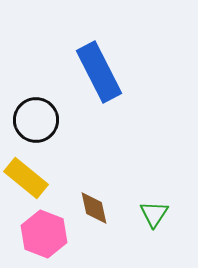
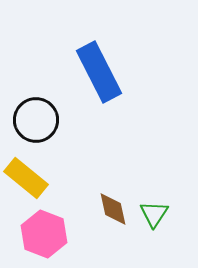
brown diamond: moved 19 px right, 1 px down
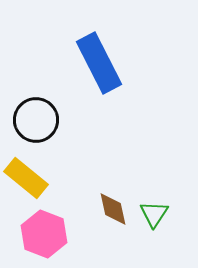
blue rectangle: moved 9 px up
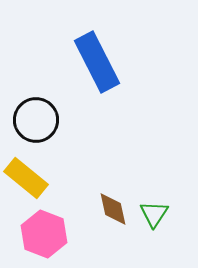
blue rectangle: moved 2 px left, 1 px up
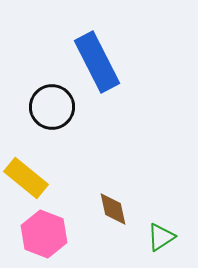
black circle: moved 16 px right, 13 px up
green triangle: moved 7 px right, 23 px down; rotated 24 degrees clockwise
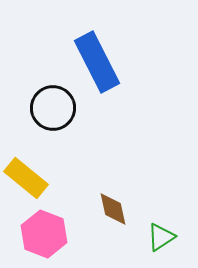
black circle: moved 1 px right, 1 px down
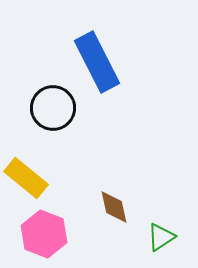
brown diamond: moved 1 px right, 2 px up
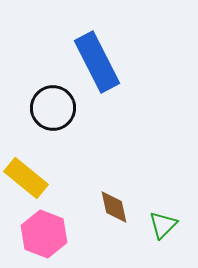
green triangle: moved 2 px right, 12 px up; rotated 12 degrees counterclockwise
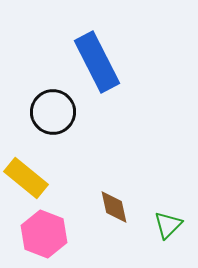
black circle: moved 4 px down
green triangle: moved 5 px right
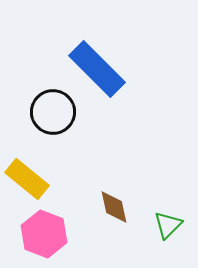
blue rectangle: moved 7 px down; rotated 18 degrees counterclockwise
yellow rectangle: moved 1 px right, 1 px down
